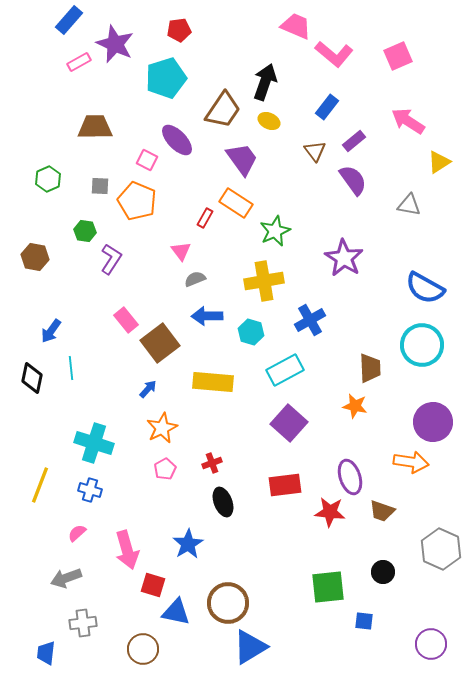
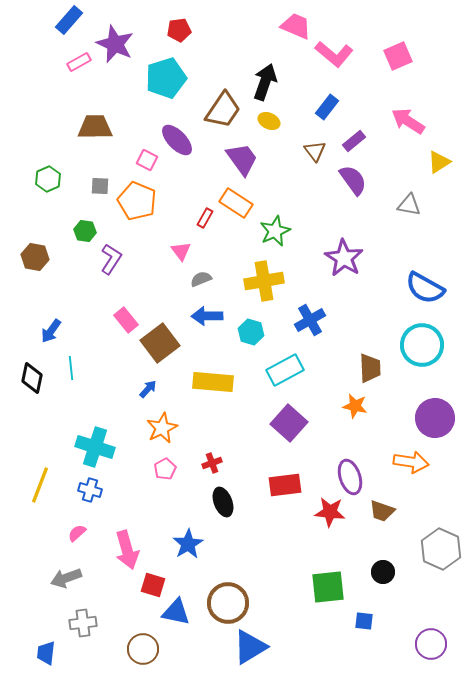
gray semicircle at (195, 279): moved 6 px right
purple circle at (433, 422): moved 2 px right, 4 px up
cyan cross at (94, 443): moved 1 px right, 4 px down
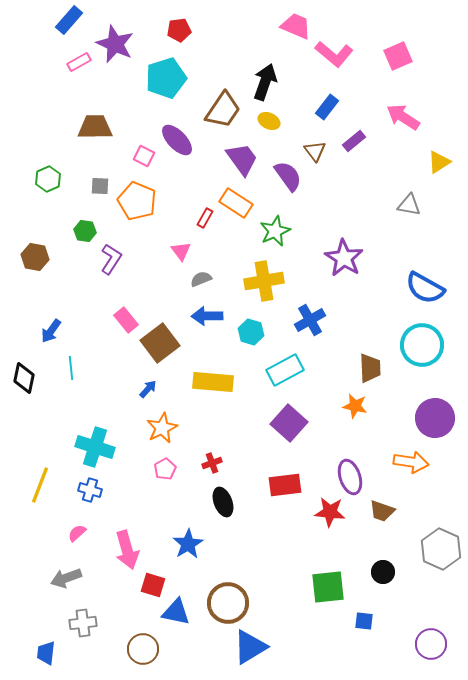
pink arrow at (408, 121): moved 5 px left, 4 px up
pink square at (147, 160): moved 3 px left, 4 px up
purple semicircle at (353, 180): moved 65 px left, 4 px up
black diamond at (32, 378): moved 8 px left
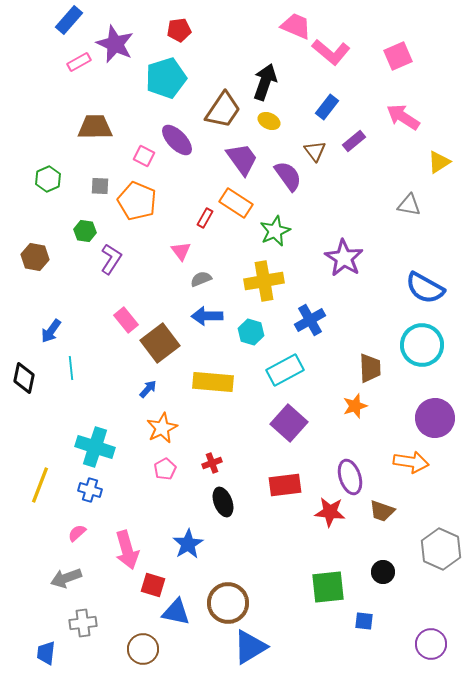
pink L-shape at (334, 54): moved 3 px left, 2 px up
orange star at (355, 406): rotated 30 degrees counterclockwise
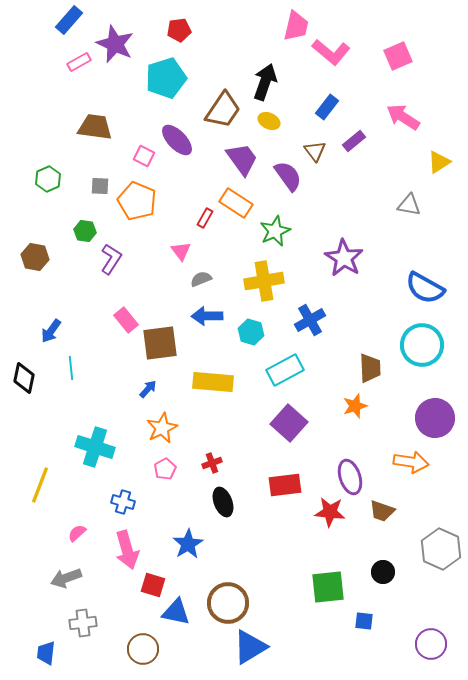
pink trapezoid at (296, 26): rotated 80 degrees clockwise
brown trapezoid at (95, 127): rotated 9 degrees clockwise
brown square at (160, 343): rotated 30 degrees clockwise
blue cross at (90, 490): moved 33 px right, 12 px down
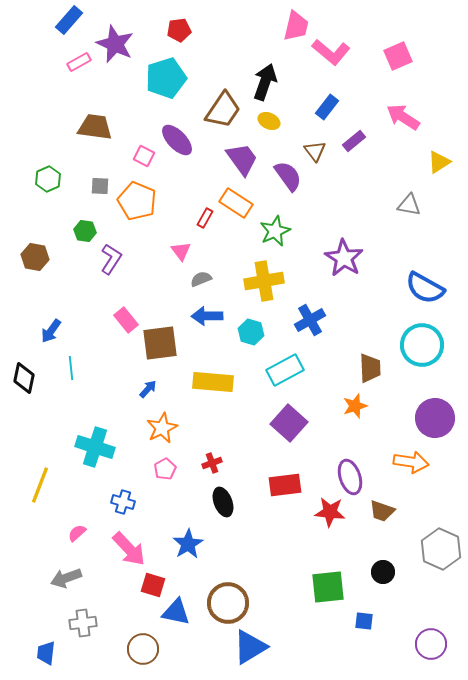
pink arrow at (127, 550): moved 2 px right, 1 px up; rotated 27 degrees counterclockwise
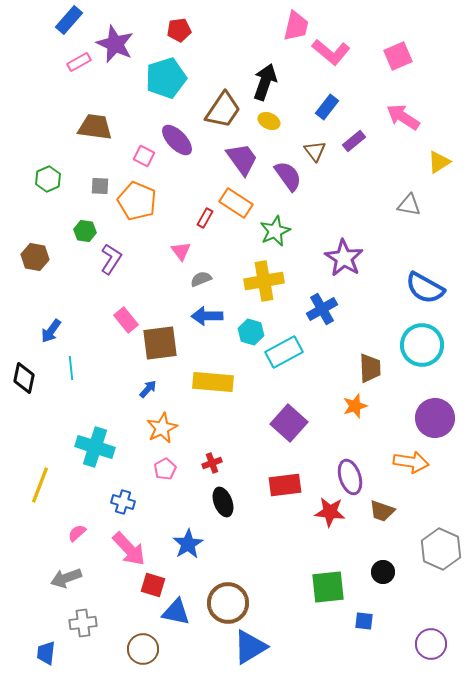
blue cross at (310, 320): moved 12 px right, 11 px up
cyan rectangle at (285, 370): moved 1 px left, 18 px up
